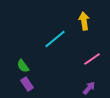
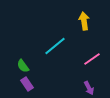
cyan line: moved 7 px down
purple arrow: rotated 112 degrees clockwise
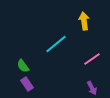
cyan line: moved 1 px right, 2 px up
purple arrow: moved 3 px right
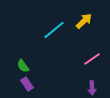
yellow arrow: rotated 54 degrees clockwise
cyan line: moved 2 px left, 14 px up
purple arrow: rotated 24 degrees clockwise
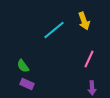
yellow arrow: rotated 114 degrees clockwise
pink line: moved 3 px left; rotated 30 degrees counterclockwise
purple rectangle: rotated 32 degrees counterclockwise
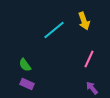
green semicircle: moved 2 px right, 1 px up
purple arrow: rotated 144 degrees clockwise
